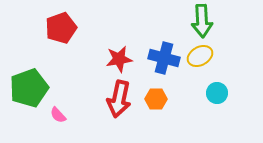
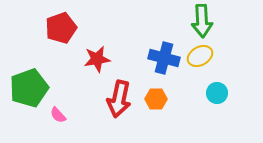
red star: moved 22 px left
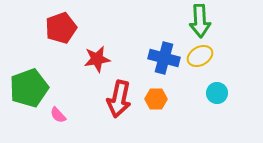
green arrow: moved 2 px left
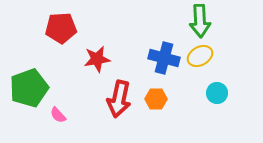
red pentagon: rotated 16 degrees clockwise
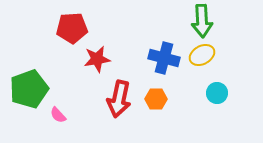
green arrow: moved 2 px right
red pentagon: moved 11 px right
yellow ellipse: moved 2 px right, 1 px up
green pentagon: moved 1 px down
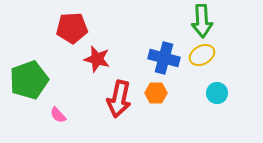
red star: rotated 24 degrees clockwise
green pentagon: moved 9 px up
orange hexagon: moved 6 px up
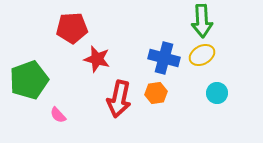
orange hexagon: rotated 10 degrees counterclockwise
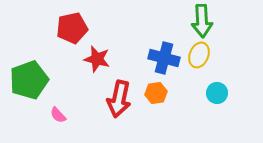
red pentagon: rotated 8 degrees counterclockwise
yellow ellipse: moved 3 px left; rotated 40 degrees counterclockwise
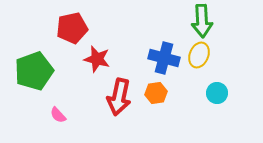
green pentagon: moved 5 px right, 9 px up
red arrow: moved 2 px up
